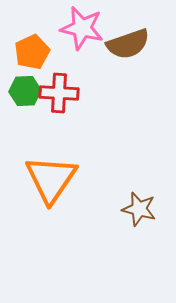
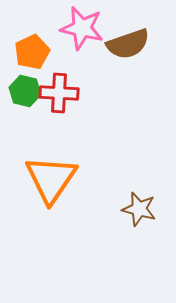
green hexagon: rotated 16 degrees clockwise
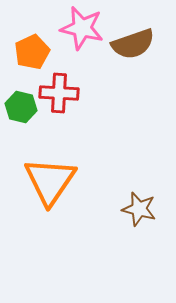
brown semicircle: moved 5 px right
green hexagon: moved 4 px left, 16 px down
orange triangle: moved 1 px left, 2 px down
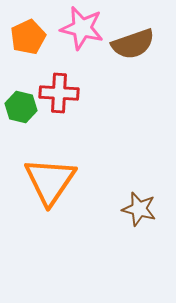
orange pentagon: moved 4 px left, 15 px up
